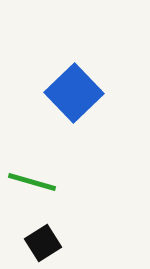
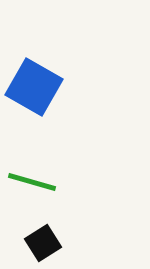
blue square: moved 40 px left, 6 px up; rotated 16 degrees counterclockwise
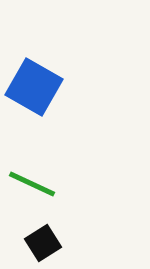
green line: moved 2 px down; rotated 9 degrees clockwise
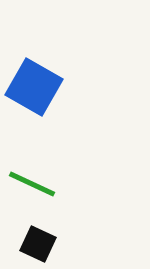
black square: moved 5 px left, 1 px down; rotated 33 degrees counterclockwise
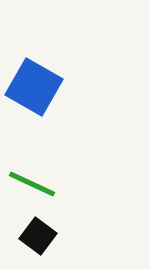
black square: moved 8 px up; rotated 12 degrees clockwise
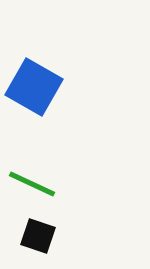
black square: rotated 18 degrees counterclockwise
